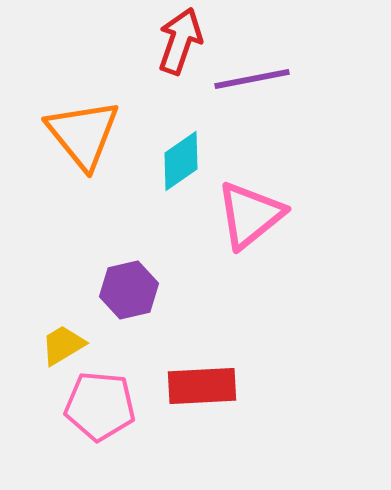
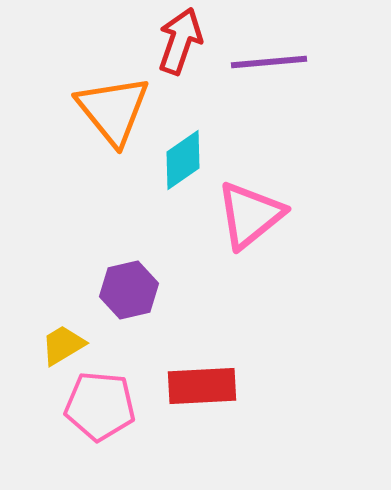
purple line: moved 17 px right, 17 px up; rotated 6 degrees clockwise
orange triangle: moved 30 px right, 24 px up
cyan diamond: moved 2 px right, 1 px up
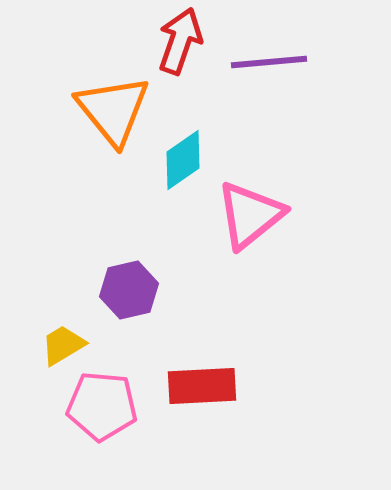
pink pentagon: moved 2 px right
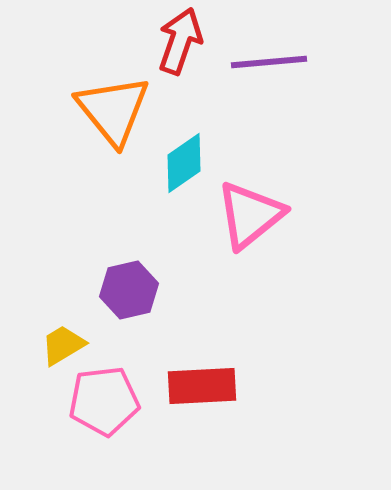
cyan diamond: moved 1 px right, 3 px down
pink pentagon: moved 2 px right, 5 px up; rotated 12 degrees counterclockwise
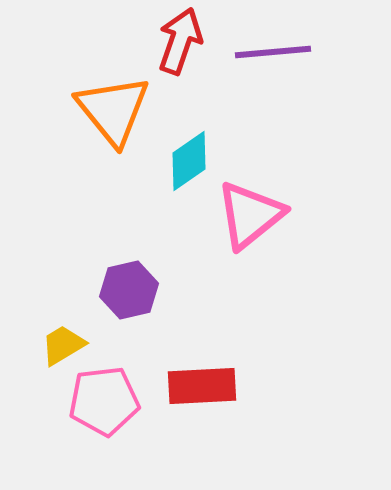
purple line: moved 4 px right, 10 px up
cyan diamond: moved 5 px right, 2 px up
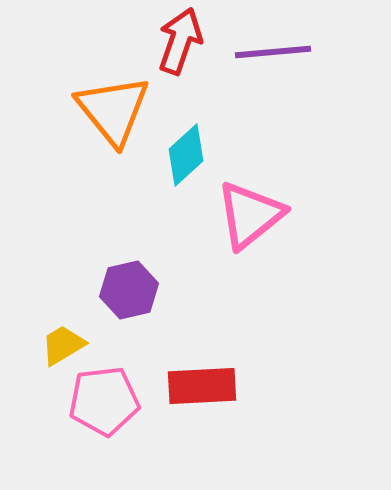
cyan diamond: moved 3 px left, 6 px up; rotated 8 degrees counterclockwise
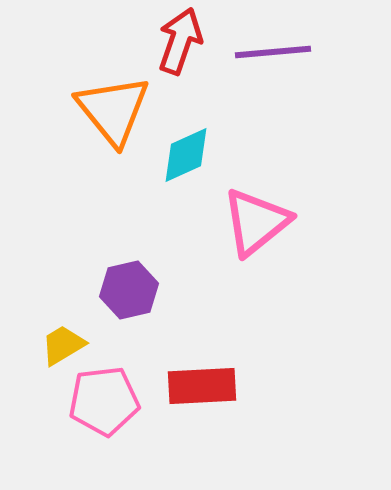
cyan diamond: rotated 18 degrees clockwise
pink triangle: moved 6 px right, 7 px down
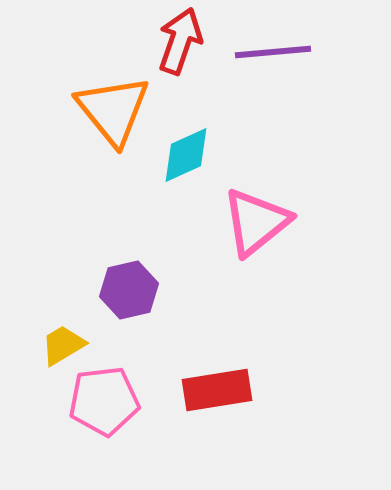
red rectangle: moved 15 px right, 4 px down; rotated 6 degrees counterclockwise
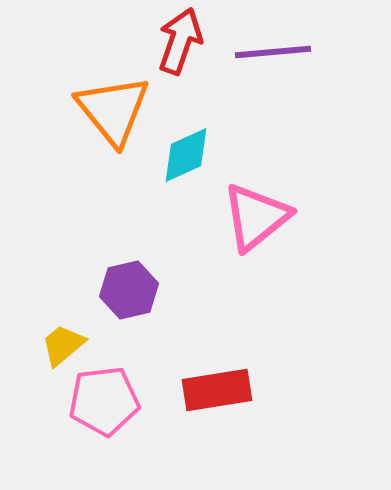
pink triangle: moved 5 px up
yellow trapezoid: rotated 9 degrees counterclockwise
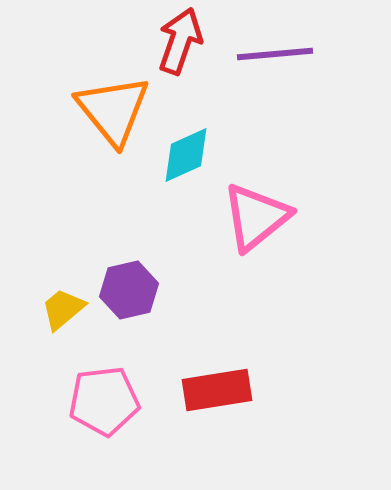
purple line: moved 2 px right, 2 px down
yellow trapezoid: moved 36 px up
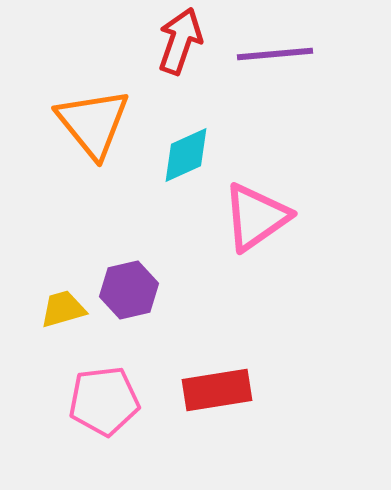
orange triangle: moved 20 px left, 13 px down
pink triangle: rotated 4 degrees clockwise
yellow trapezoid: rotated 24 degrees clockwise
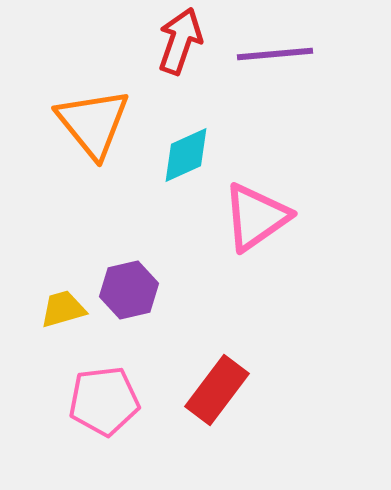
red rectangle: rotated 44 degrees counterclockwise
